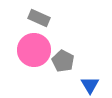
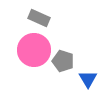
gray pentagon: rotated 10 degrees counterclockwise
blue triangle: moved 2 px left, 6 px up
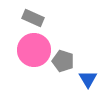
gray rectangle: moved 6 px left
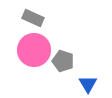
blue triangle: moved 5 px down
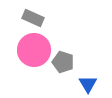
gray pentagon: moved 1 px down
